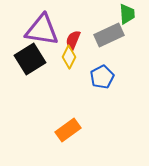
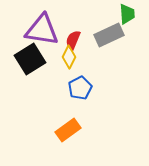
blue pentagon: moved 22 px left, 11 px down
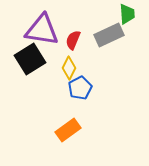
yellow diamond: moved 11 px down
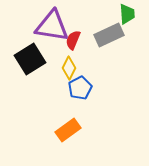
purple triangle: moved 10 px right, 4 px up
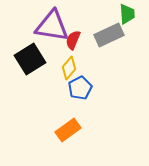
yellow diamond: rotated 15 degrees clockwise
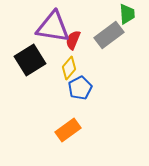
purple triangle: moved 1 px right, 1 px down
gray rectangle: rotated 12 degrees counterclockwise
black square: moved 1 px down
